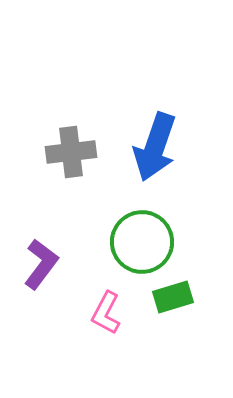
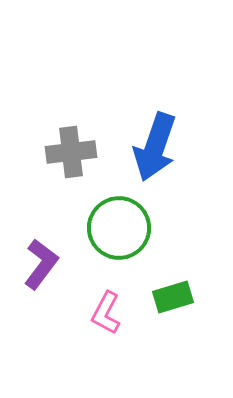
green circle: moved 23 px left, 14 px up
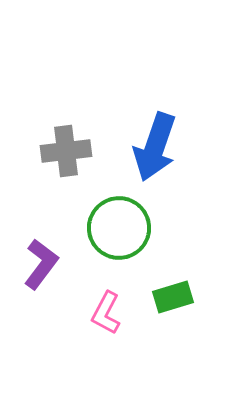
gray cross: moved 5 px left, 1 px up
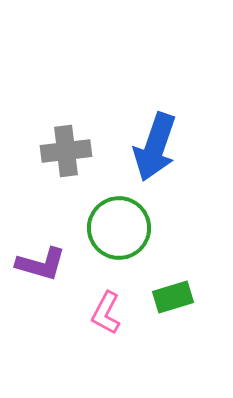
purple L-shape: rotated 69 degrees clockwise
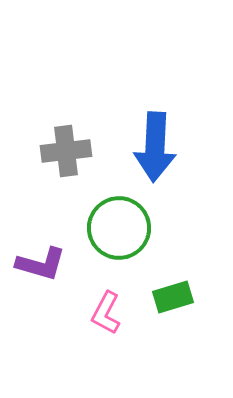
blue arrow: rotated 16 degrees counterclockwise
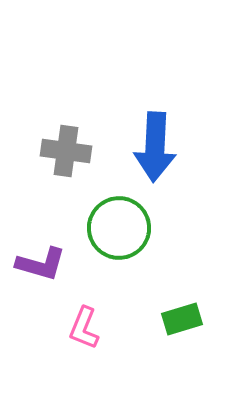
gray cross: rotated 15 degrees clockwise
green rectangle: moved 9 px right, 22 px down
pink L-shape: moved 22 px left, 15 px down; rotated 6 degrees counterclockwise
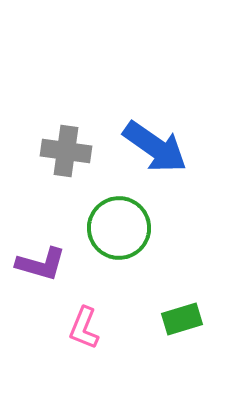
blue arrow: rotated 58 degrees counterclockwise
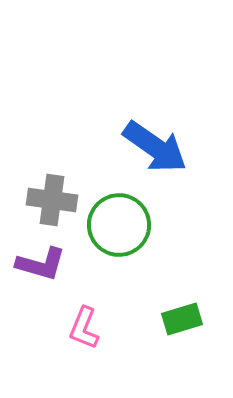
gray cross: moved 14 px left, 49 px down
green circle: moved 3 px up
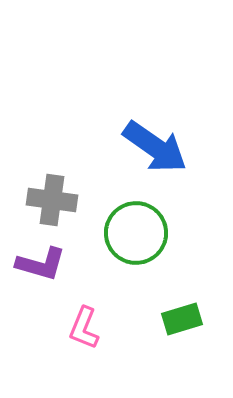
green circle: moved 17 px right, 8 px down
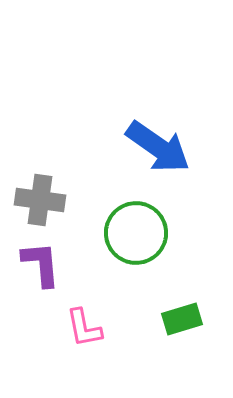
blue arrow: moved 3 px right
gray cross: moved 12 px left
purple L-shape: rotated 111 degrees counterclockwise
pink L-shape: rotated 33 degrees counterclockwise
